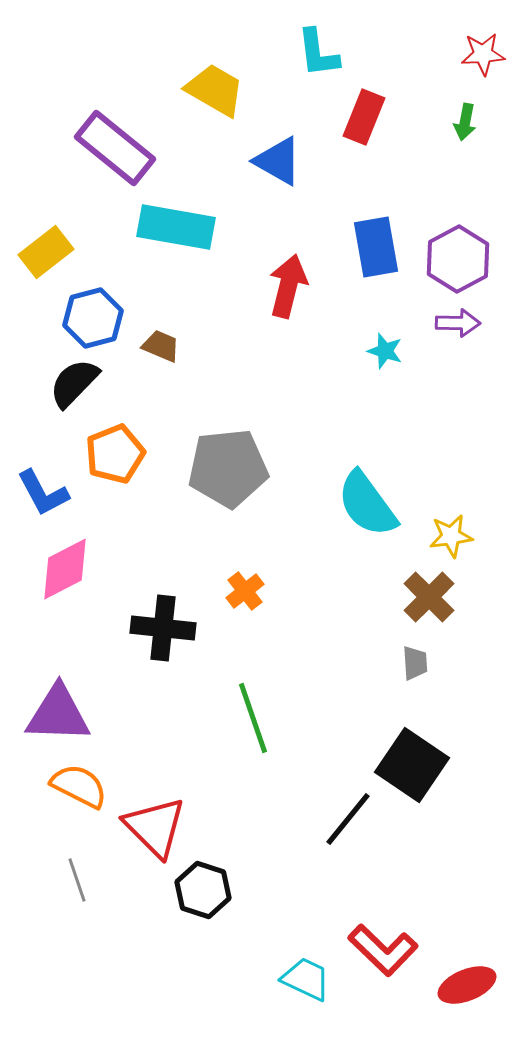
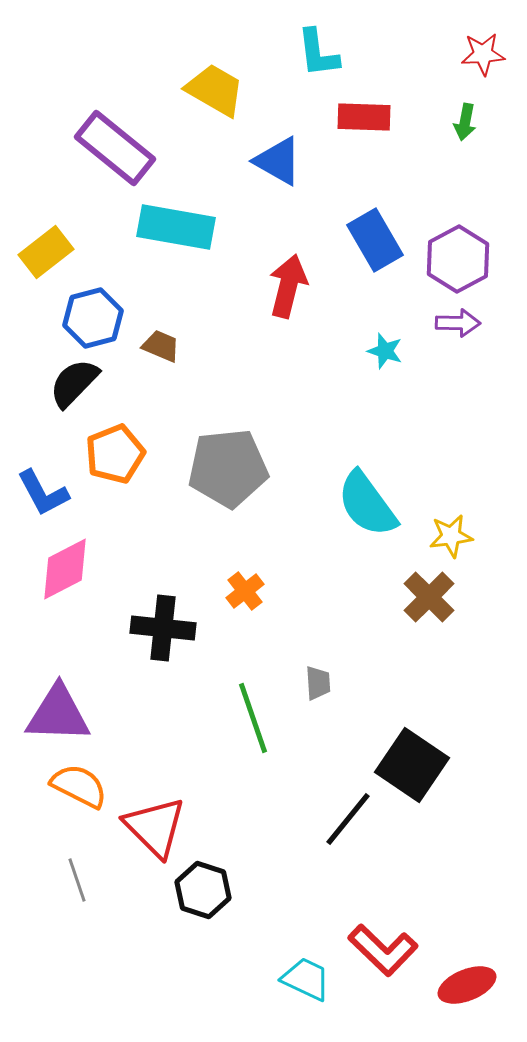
red rectangle: rotated 70 degrees clockwise
blue rectangle: moved 1 px left, 7 px up; rotated 20 degrees counterclockwise
gray trapezoid: moved 97 px left, 20 px down
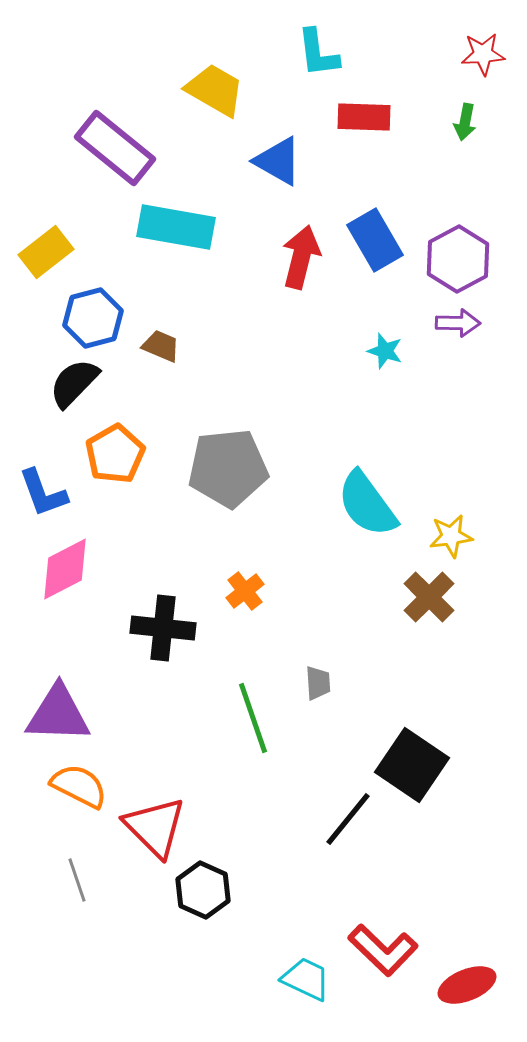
red arrow: moved 13 px right, 29 px up
orange pentagon: rotated 8 degrees counterclockwise
blue L-shape: rotated 8 degrees clockwise
black hexagon: rotated 6 degrees clockwise
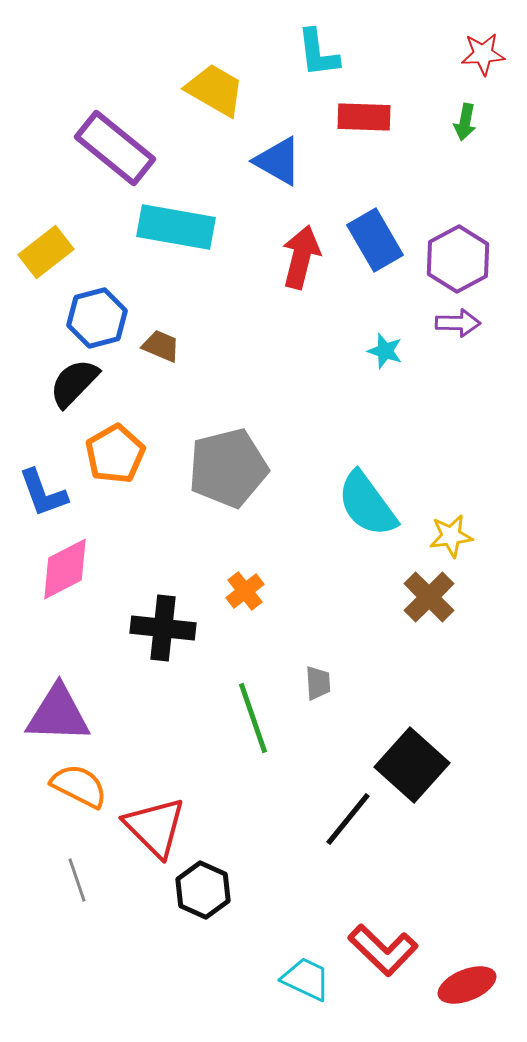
blue hexagon: moved 4 px right
gray pentagon: rotated 8 degrees counterclockwise
black square: rotated 8 degrees clockwise
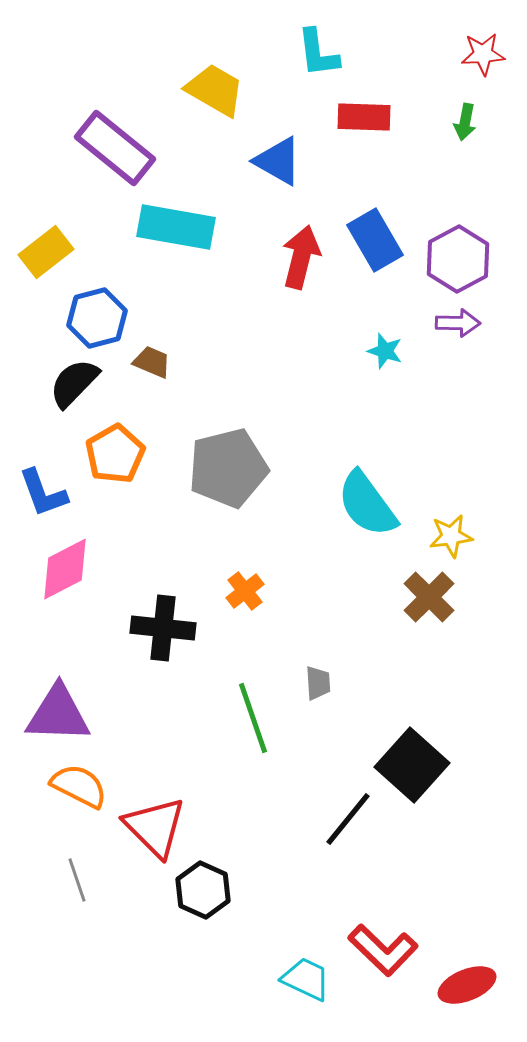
brown trapezoid: moved 9 px left, 16 px down
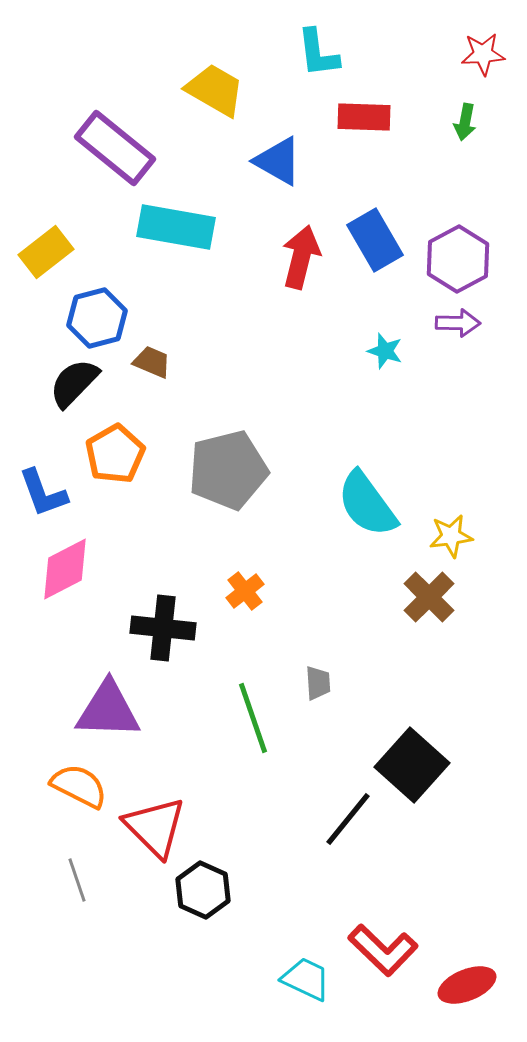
gray pentagon: moved 2 px down
purple triangle: moved 50 px right, 4 px up
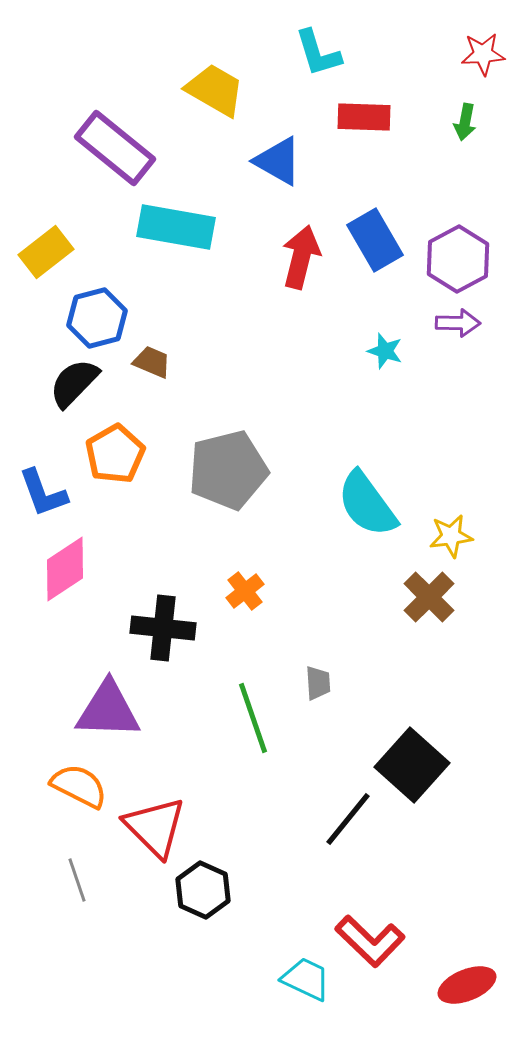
cyan L-shape: rotated 10 degrees counterclockwise
pink diamond: rotated 6 degrees counterclockwise
red L-shape: moved 13 px left, 9 px up
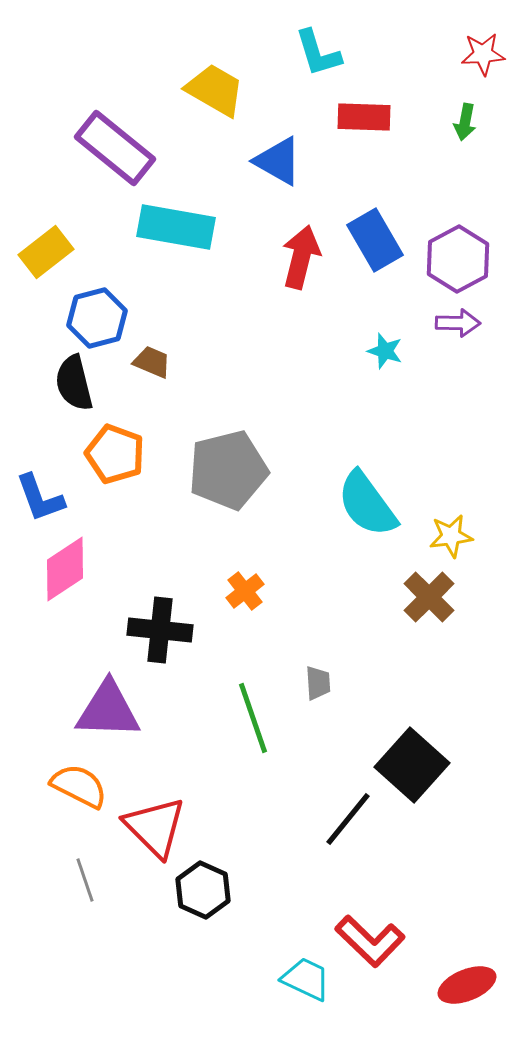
black semicircle: rotated 58 degrees counterclockwise
orange pentagon: rotated 22 degrees counterclockwise
blue L-shape: moved 3 px left, 5 px down
black cross: moved 3 px left, 2 px down
gray line: moved 8 px right
